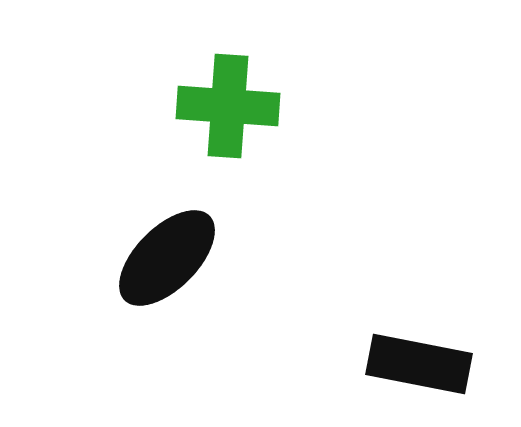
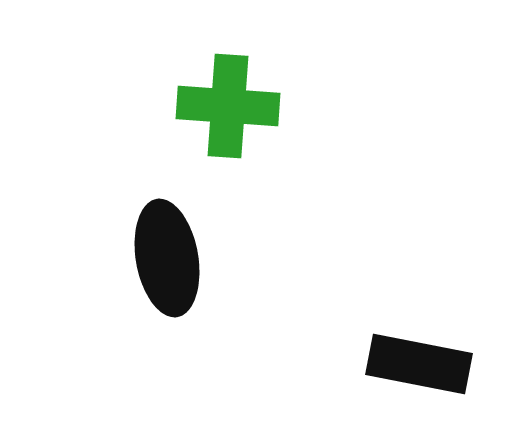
black ellipse: rotated 55 degrees counterclockwise
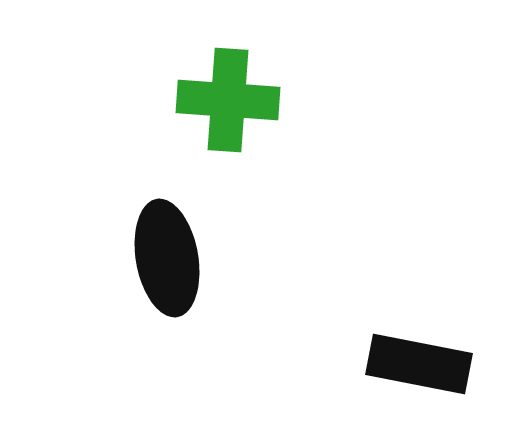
green cross: moved 6 px up
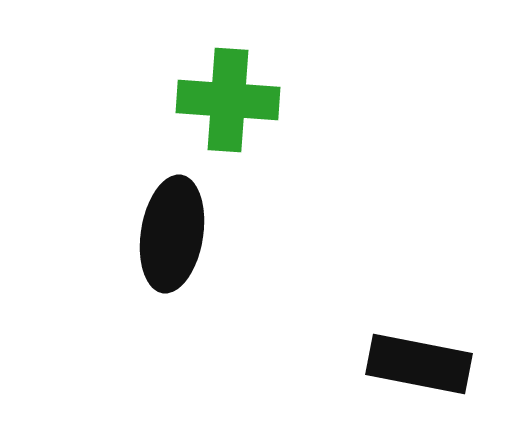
black ellipse: moved 5 px right, 24 px up; rotated 19 degrees clockwise
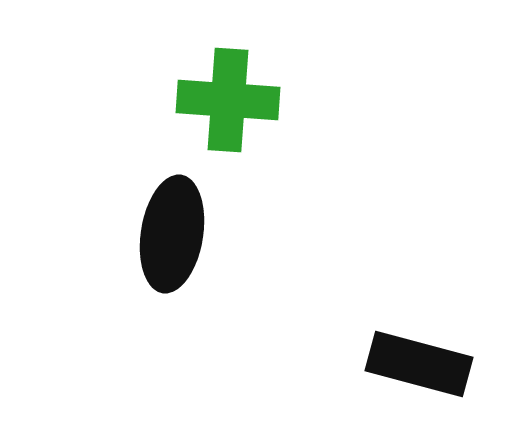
black rectangle: rotated 4 degrees clockwise
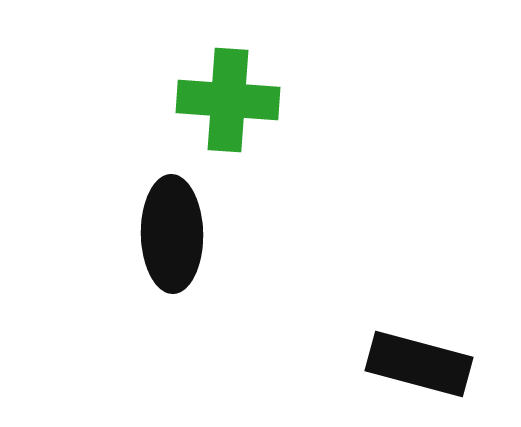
black ellipse: rotated 10 degrees counterclockwise
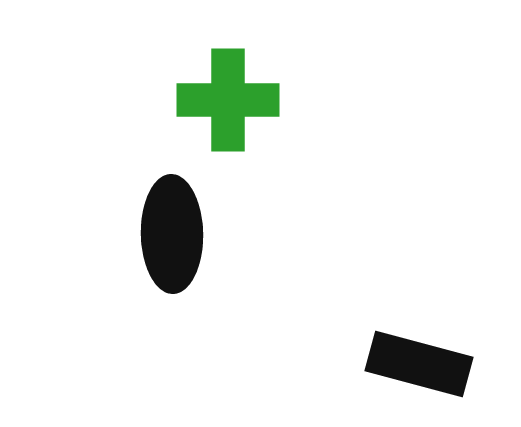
green cross: rotated 4 degrees counterclockwise
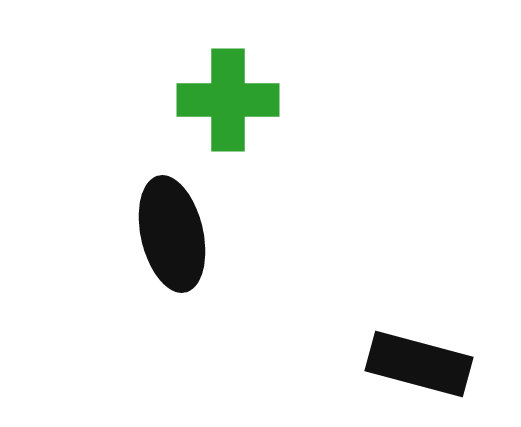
black ellipse: rotated 12 degrees counterclockwise
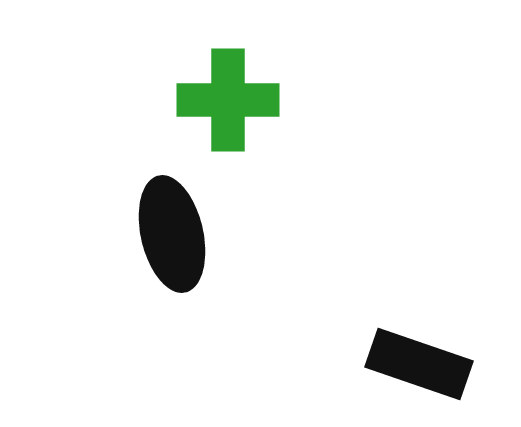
black rectangle: rotated 4 degrees clockwise
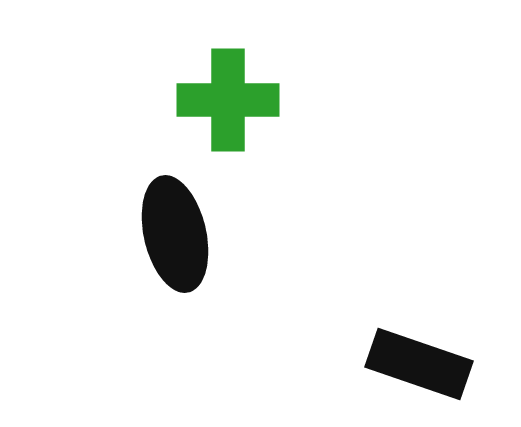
black ellipse: moved 3 px right
